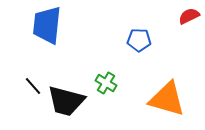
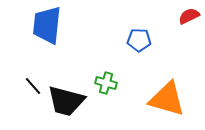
green cross: rotated 15 degrees counterclockwise
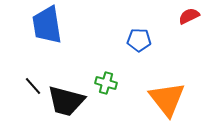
blue trapezoid: rotated 15 degrees counterclockwise
orange triangle: rotated 36 degrees clockwise
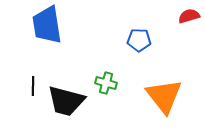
red semicircle: rotated 10 degrees clockwise
black line: rotated 42 degrees clockwise
orange triangle: moved 3 px left, 3 px up
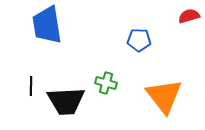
black line: moved 2 px left
black trapezoid: rotated 18 degrees counterclockwise
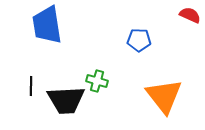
red semicircle: moved 1 px right, 1 px up; rotated 40 degrees clockwise
green cross: moved 9 px left, 2 px up
black trapezoid: moved 1 px up
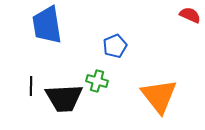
blue pentagon: moved 24 px left, 6 px down; rotated 25 degrees counterclockwise
orange triangle: moved 5 px left
black trapezoid: moved 2 px left, 2 px up
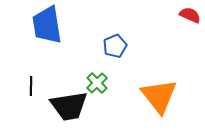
green cross: moved 2 px down; rotated 30 degrees clockwise
black trapezoid: moved 5 px right, 8 px down; rotated 6 degrees counterclockwise
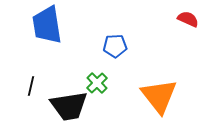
red semicircle: moved 2 px left, 4 px down
blue pentagon: rotated 20 degrees clockwise
black line: rotated 12 degrees clockwise
